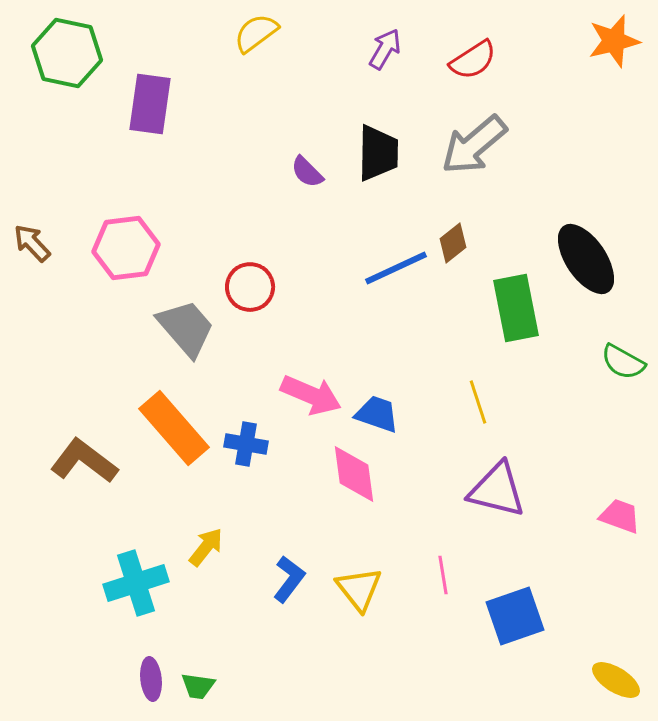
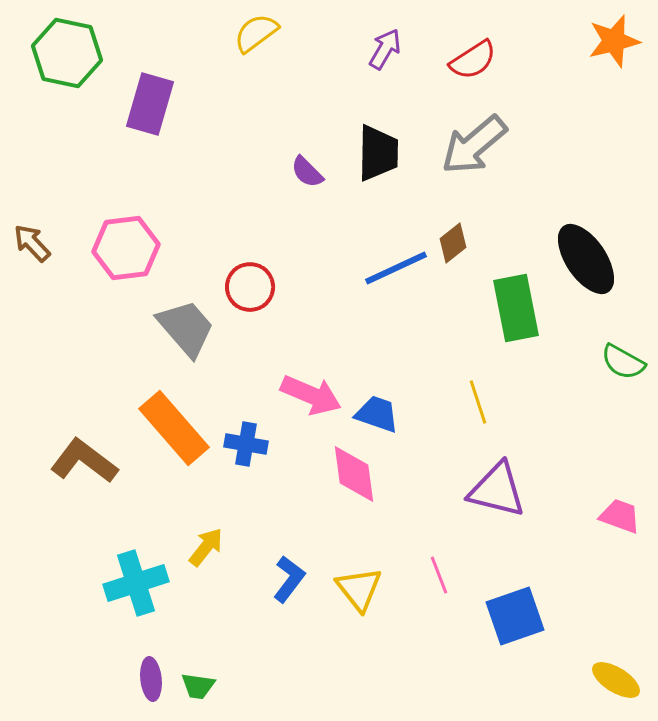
purple rectangle: rotated 8 degrees clockwise
pink line: moved 4 px left; rotated 12 degrees counterclockwise
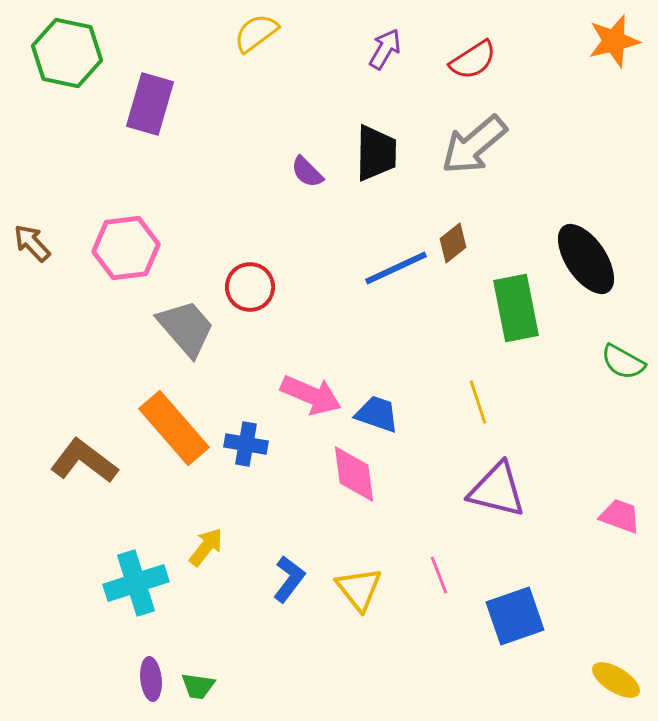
black trapezoid: moved 2 px left
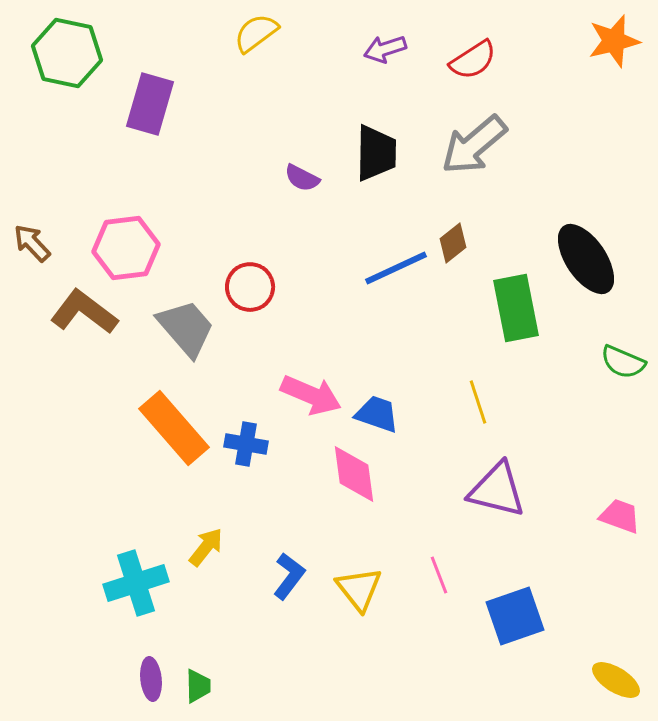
purple arrow: rotated 138 degrees counterclockwise
purple semicircle: moved 5 px left, 6 px down; rotated 18 degrees counterclockwise
green semicircle: rotated 6 degrees counterclockwise
brown L-shape: moved 149 px up
blue L-shape: moved 3 px up
green trapezoid: rotated 99 degrees counterclockwise
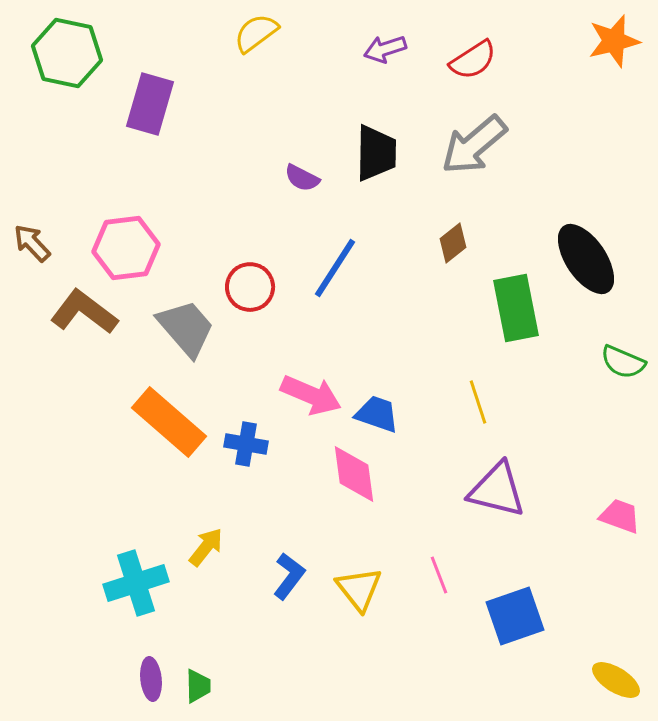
blue line: moved 61 px left; rotated 32 degrees counterclockwise
orange rectangle: moved 5 px left, 6 px up; rotated 8 degrees counterclockwise
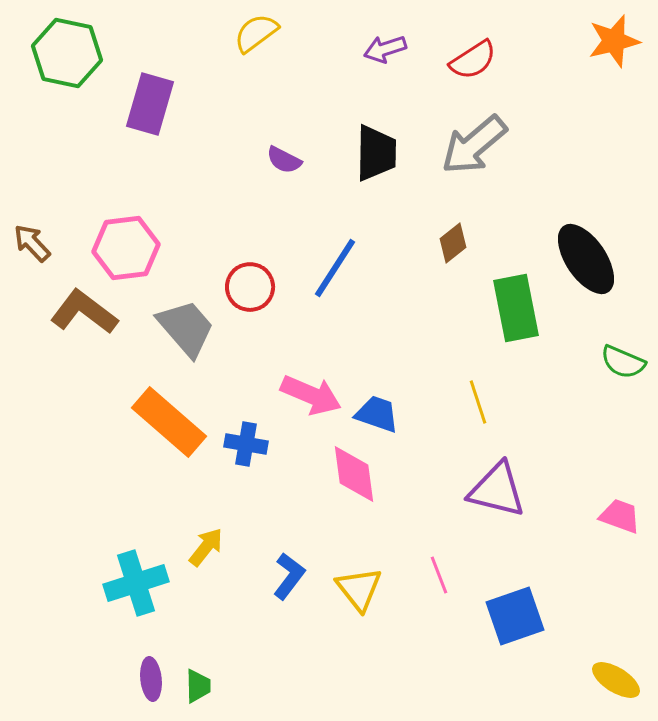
purple semicircle: moved 18 px left, 18 px up
